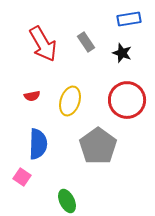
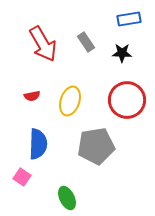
black star: rotated 18 degrees counterclockwise
gray pentagon: moved 2 px left; rotated 27 degrees clockwise
green ellipse: moved 3 px up
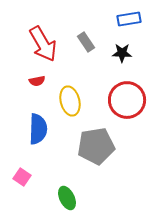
red semicircle: moved 5 px right, 15 px up
yellow ellipse: rotated 32 degrees counterclockwise
blue semicircle: moved 15 px up
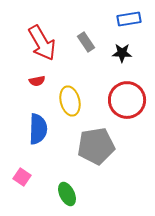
red arrow: moved 1 px left, 1 px up
green ellipse: moved 4 px up
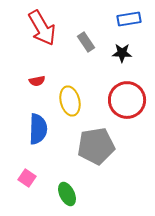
red arrow: moved 15 px up
pink square: moved 5 px right, 1 px down
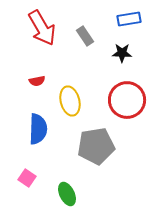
gray rectangle: moved 1 px left, 6 px up
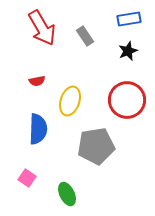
black star: moved 6 px right, 2 px up; rotated 24 degrees counterclockwise
yellow ellipse: rotated 32 degrees clockwise
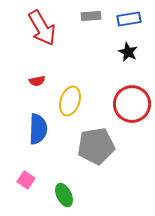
gray rectangle: moved 6 px right, 20 px up; rotated 60 degrees counterclockwise
black star: moved 1 px down; rotated 24 degrees counterclockwise
red circle: moved 5 px right, 4 px down
pink square: moved 1 px left, 2 px down
green ellipse: moved 3 px left, 1 px down
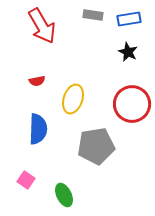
gray rectangle: moved 2 px right, 1 px up; rotated 12 degrees clockwise
red arrow: moved 2 px up
yellow ellipse: moved 3 px right, 2 px up
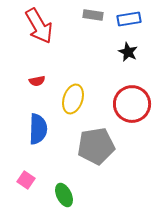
red arrow: moved 3 px left
